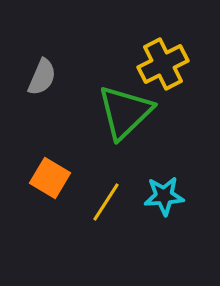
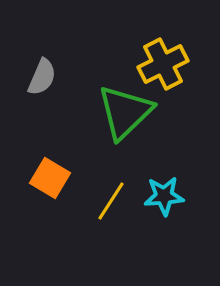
yellow line: moved 5 px right, 1 px up
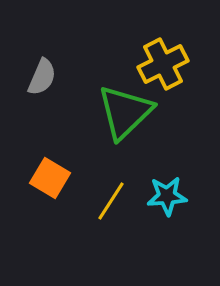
cyan star: moved 3 px right
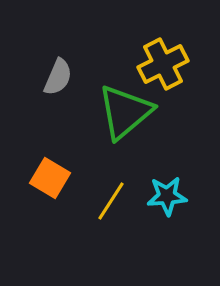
gray semicircle: moved 16 px right
green triangle: rotated 4 degrees clockwise
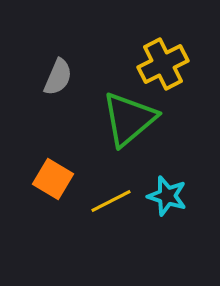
green triangle: moved 4 px right, 7 px down
orange square: moved 3 px right, 1 px down
cyan star: rotated 21 degrees clockwise
yellow line: rotated 30 degrees clockwise
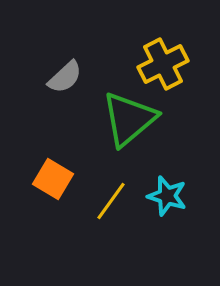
gray semicircle: moved 7 px right; rotated 24 degrees clockwise
yellow line: rotated 27 degrees counterclockwise
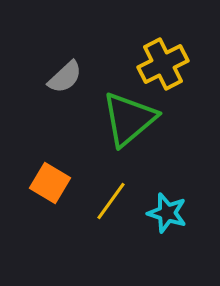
orange square: moved 3 px left, 4 px down
cyan star: moved 17 px down
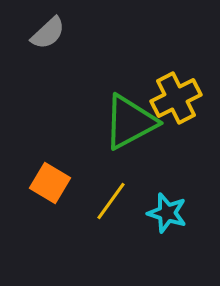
yellow cross: moved 13 px right, 34 px down
gray semicircle: moved 17 px left, 44 px up
green triangle: moved 1 px right, 3 px down; rotated 12 degrees clockwise
